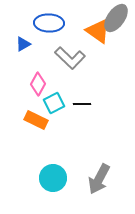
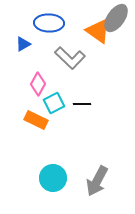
gray arrow: moved 2 px left, 2 px down
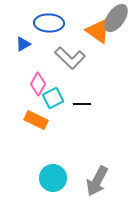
cyan square: moved 1 px left, 5 px up
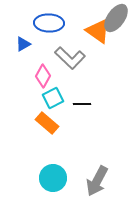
pink diamond: moved 5 px right, 8 px up
orange rectangle: moved 11 px right, 3 px down; rotated 15 degrees clockwise
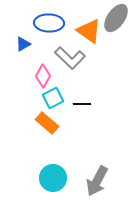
orange triangle: moved 9 px left
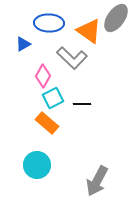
gray L-shape: moved 2 px right
cyan circle: moved 16 px left, 13 px up
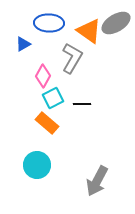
gray ellipse: moved 5 px down; rotated 24 degrees clockwise
gray L-shape: rotated 104 degrees counterclockwise
